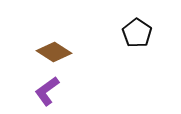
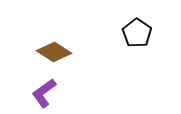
purple L-shape: moved 3 px left, 2 px down
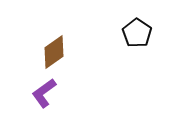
brown diamond: rotated 68 degrees counterclockwise
